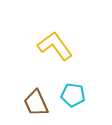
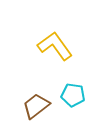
brown trapezoid: moved 3 px down; rotated 76 degrees clockwise
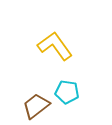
cyan pentagon: moved 6 px left, 3 px up
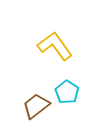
cyan pentagon: rotated 25 degrees clockwise
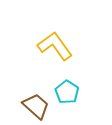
brown trapezoid: rotated 80 degrees clockwise
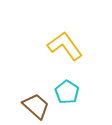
yellow L-shape: moved 10 px right
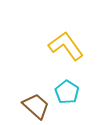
yellow L-shape: moved 1 px right
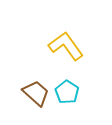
brown trapezoid: moved 13 px up
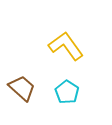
brown trapezoid: moved 14 px left, 5 px up
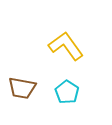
brown trapezoid: rotated 148 degrees clockwise
